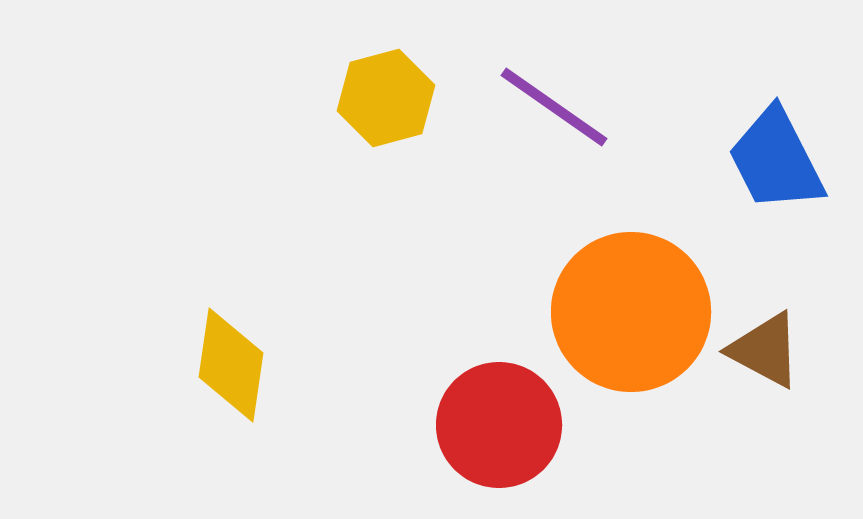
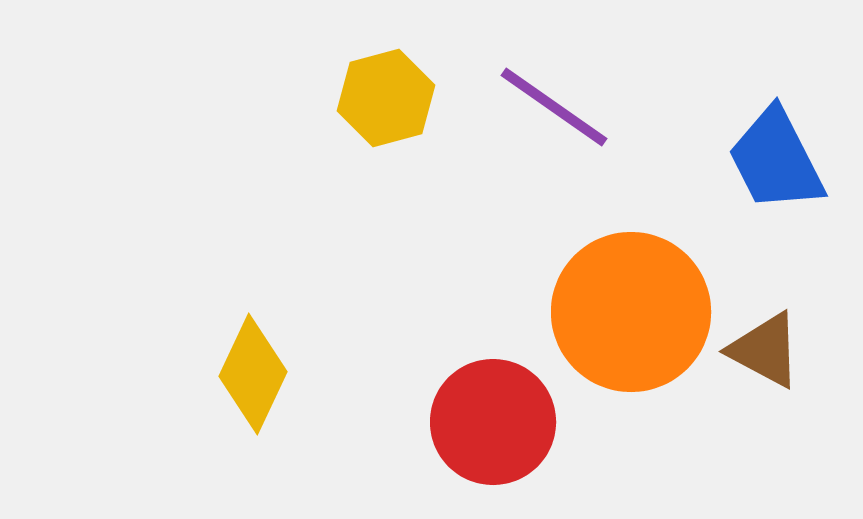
yellow diamond: moved 22 px right, 9 px down; rotated 17 degrees clockwise
red circle: moved 6 px left, 3 px up
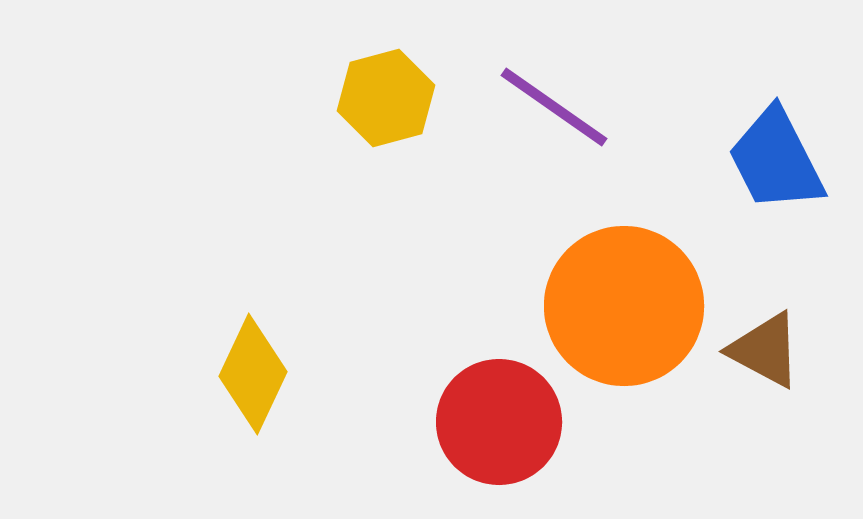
orange circle: moved 7 px left, 6 px up
red circle: moved 6 px right
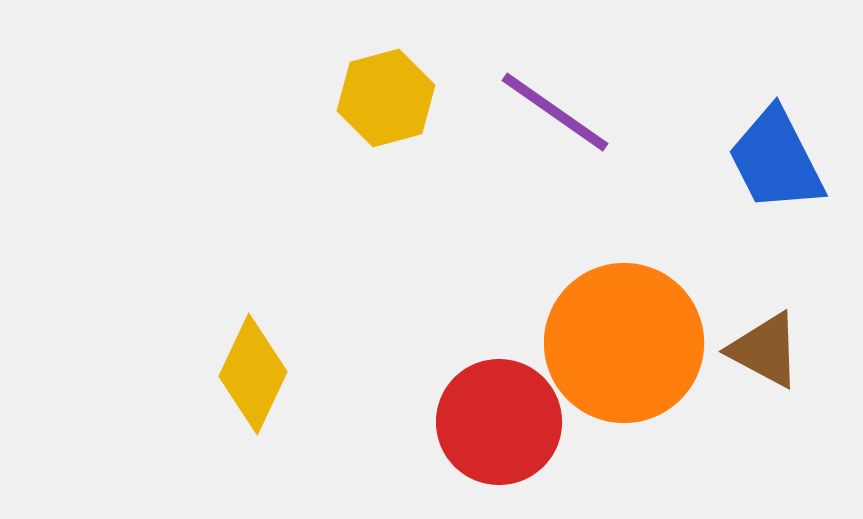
purple line: moved 1 px right, 5 px down
orange circle: moved 37 px down
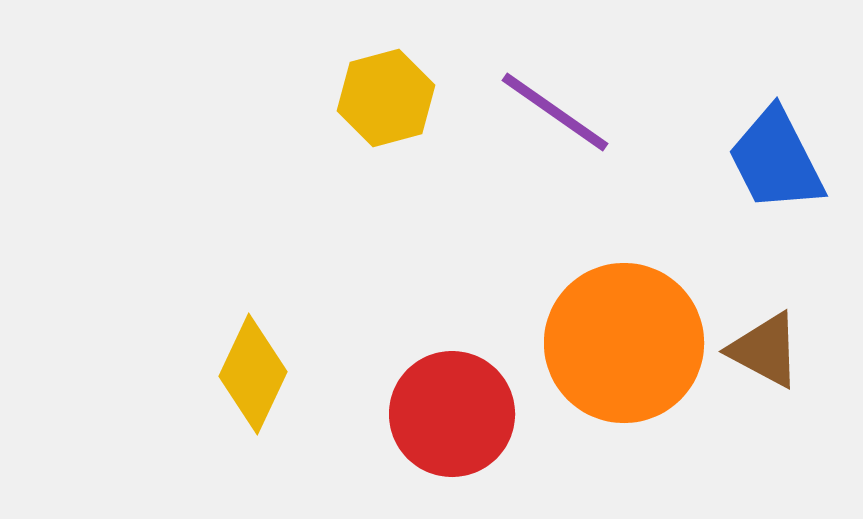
red circle: moved 47 px left, 8 px up
